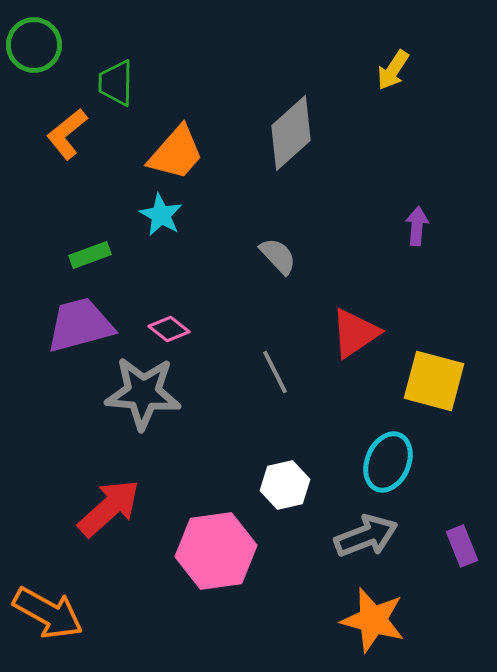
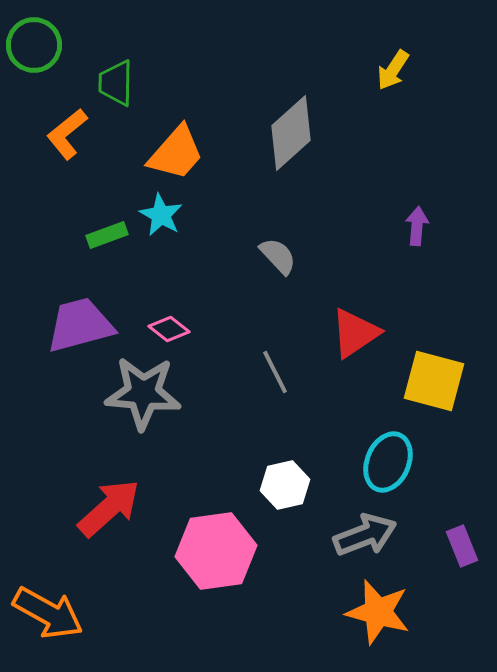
green rectangle: moved 17 px right, 20 px up
gray arrow: moved 1 px left, 1 px up
orange star: moved 5 px right, 8 px up
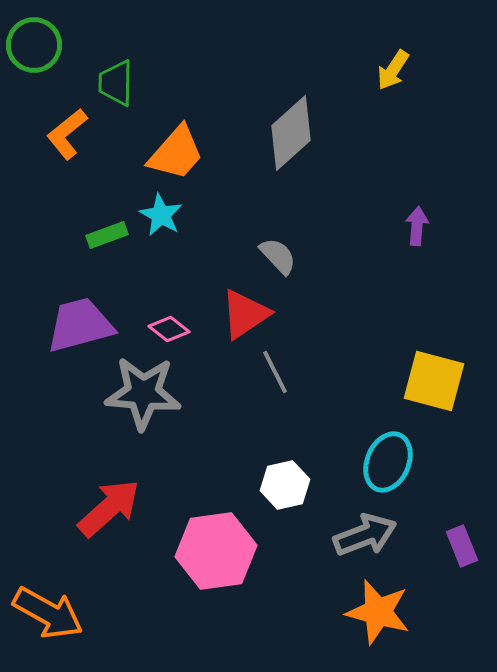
red triangle: moved 110 px left, 19 px up
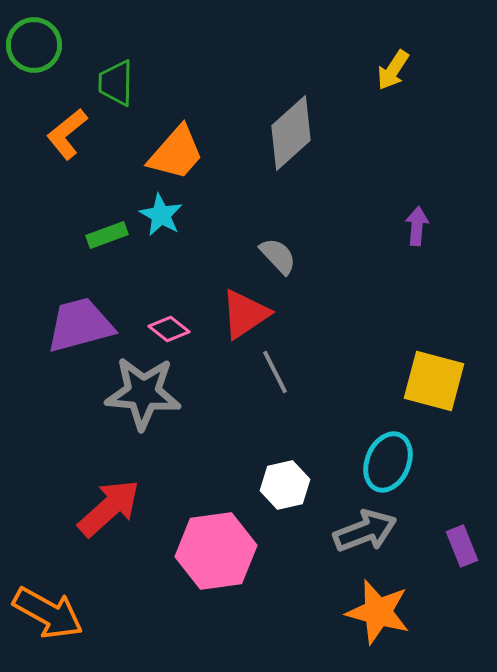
gray arrow: moved 4 px up
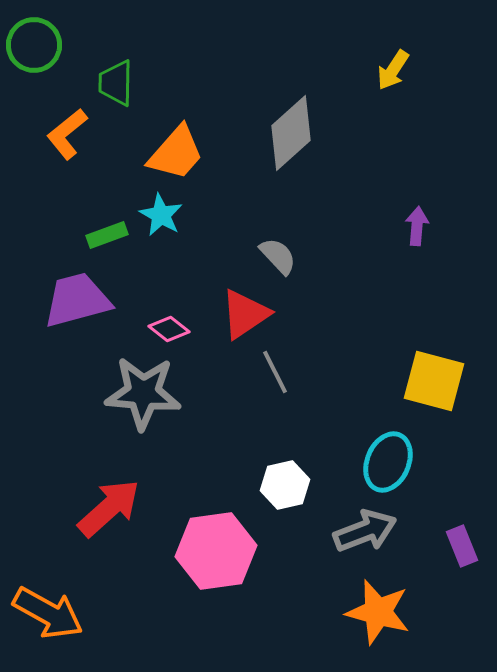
purple trapezoid: moved 3 px left, 25 px up
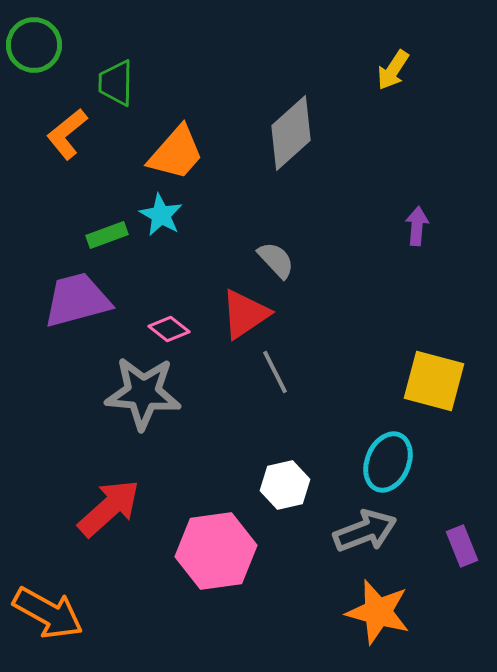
gray semicircle: moved 2 px left, 4 px down
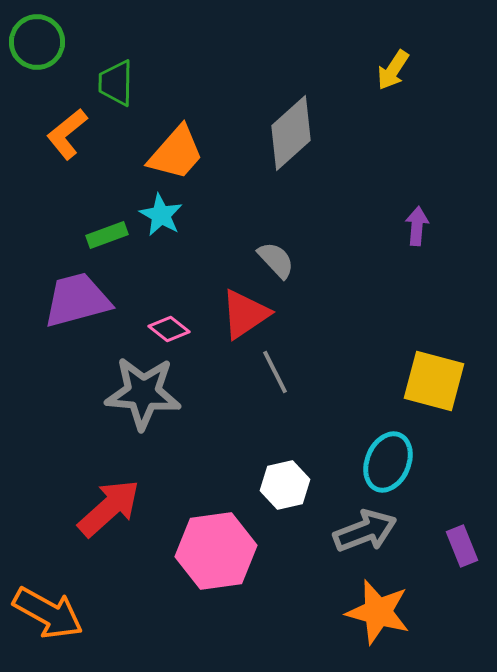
green circle: moved 3 px right, 3 px up
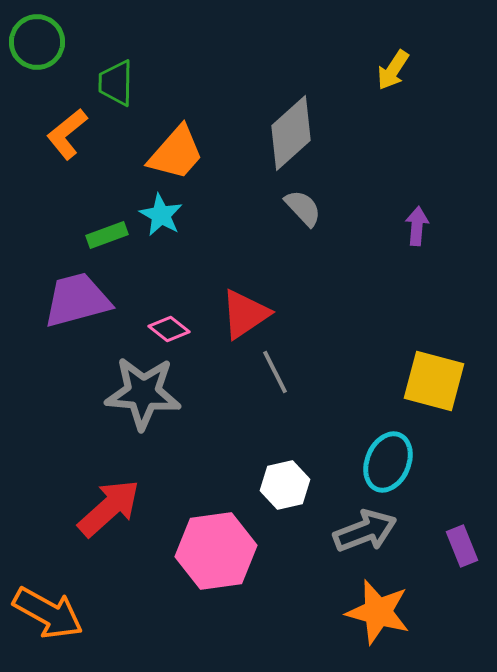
gray semicircle: moved 27 px right, 52 px up
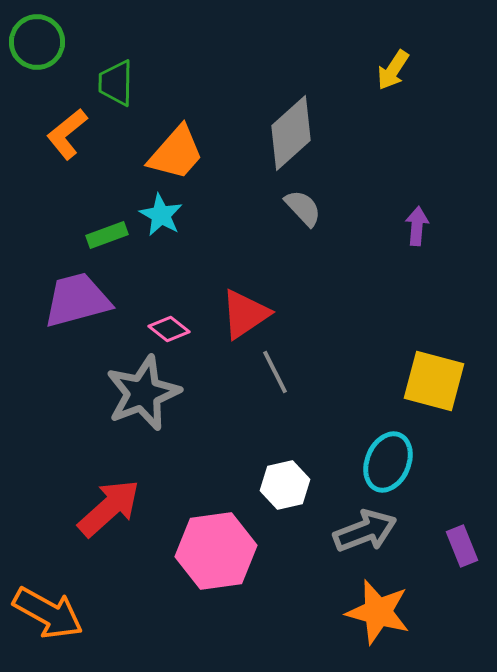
gray star: rotated 26 degrees counterclockwise
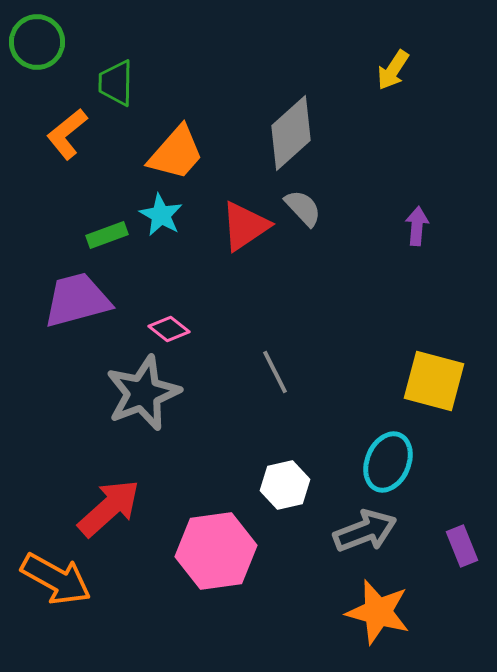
red triangle: moved 88 px up
orange arrow: moved 8 px right, 34 px up
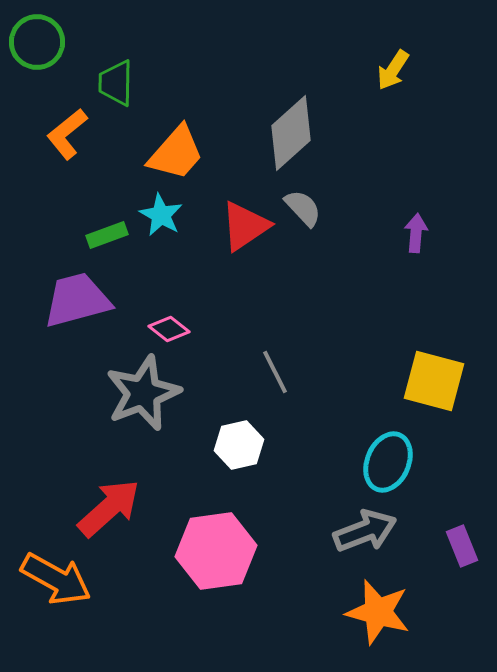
purple arrow: moved 1 px left, 7 px down
white hexagon: moved 46 px left, 40 px up
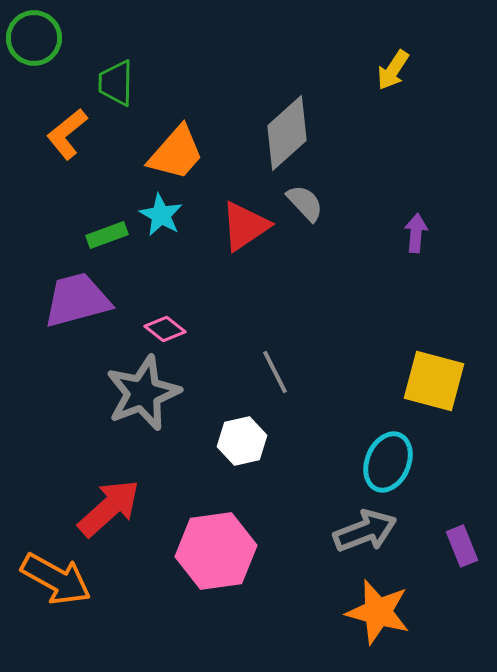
green circle: moved 3 px left, 4 px up
gray diamond: moved 4 px left
gray semicircle: moved 2 px right, 5 px up
pink diamond: moved 4 px left
white hexagon: moved 3 px right, 4 px up
